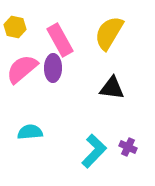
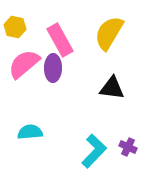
pink semicircle: moved 2 px right, 5 px up
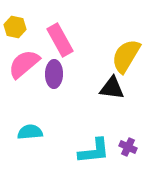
yellow semicircle: moved 17 px right, 23 px down
purple ellipse: moved 1 px right, 6 px down
cyan L-shape: rotated 40 degrees clockwise
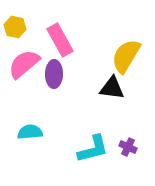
cyan L-shape: moved 1 px left, 2 px up; rotated 8 degrees counterclockwise
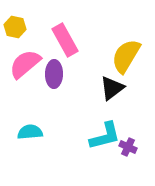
pink rectangle: moved 5 px right
pink semicircle: moved 1 px right
black triangle: rotated 44 degrees counterclockwise
cyan L-shape: moved 12 px right, 13 px up
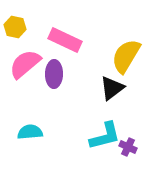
pink rectangle: rotated 36 degrees counterclockwise
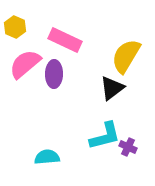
yellow hexagon: rotated 10 degrees clockwise
cyan semicircle: moved 17 px right, 25 px down
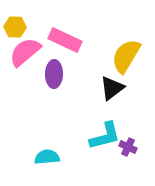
yellow hexagon: rotated 20 degrees counterclockwise
pink semicircle: moved 12 px up
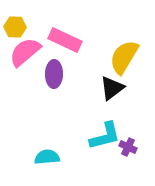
yellow semicircle: moved 2 px left, 1 px down
